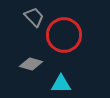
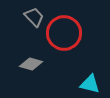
red circle: moved 2 px up
cyan triangle: moved 29 px right; rotated 15 degrees clockwise
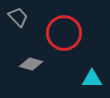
gray trapezoid: moved 16 px left
cyan triangle: moved 2 px right, 5 px up; rotated 15 degrees counterclockwise
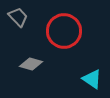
red circle: moved 2 px up
cyan triangle: rotated 35 degrees clockwise
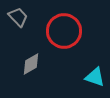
gray diamond: rotated 45 degrees counterclockwise
cyan triangle: moved 3 px right, 2 px up; rotated 15 degrees counterclockwise
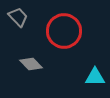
gray diamond: rotated 75 degrees clockwise
cyan triangle: rotated 20 degrees counterclockwise
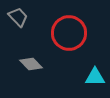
red circle: moved 5 px right, 2 px down
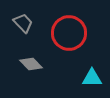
gray trapezoid: moved 5 px right, 6 px down
cyan triangle: moved 3 px left, 1 px down
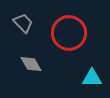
gray diamond: rotated 15 degrees clockwise
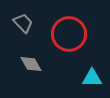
red circle: moved 1 px down
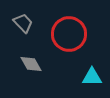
cyan triangle: moved 1 px up
